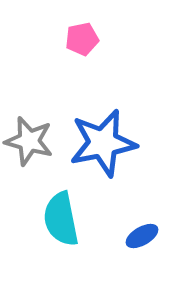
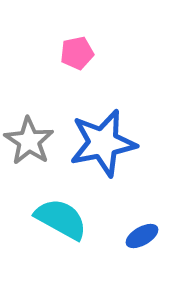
pink pentagon: moved 5 px left, 14 px down
gray star: rotated 18 degrees clockwise
cyan semicircle: rotated 130 degrees clockwise
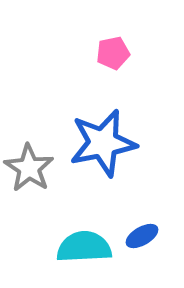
pink pentagon: moved 36 px right
gray star: moved 27 px down
cyan semicircle: moved 23 px right, 28 px down; rotated 32 degrees counterclockwise
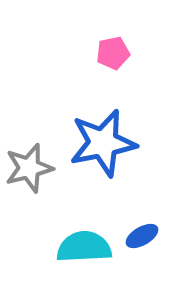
gray star: rotated 24 degrees clockwise
